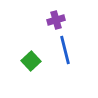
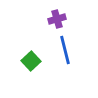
purple cross: moved 1 px right, 1 px up
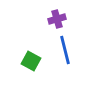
green square: rotated 18 degrees counterclockwise
